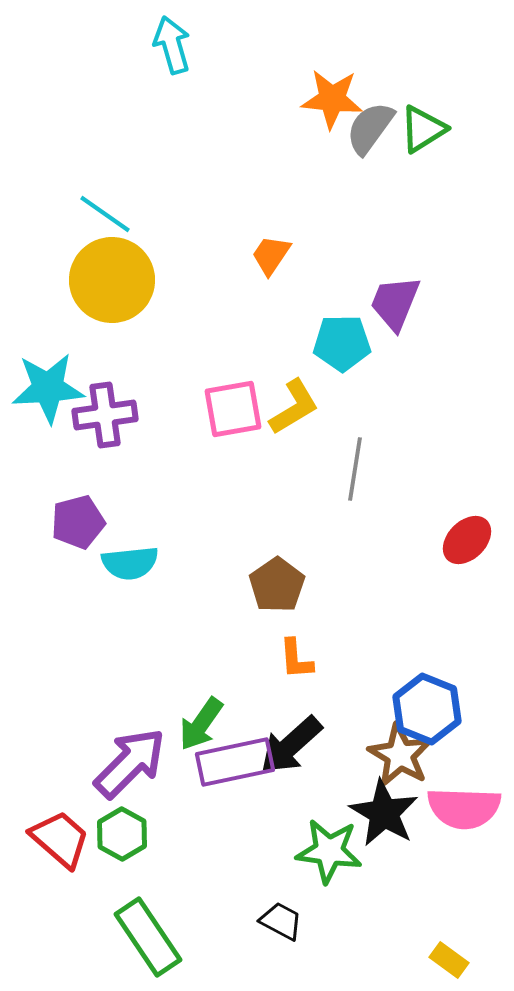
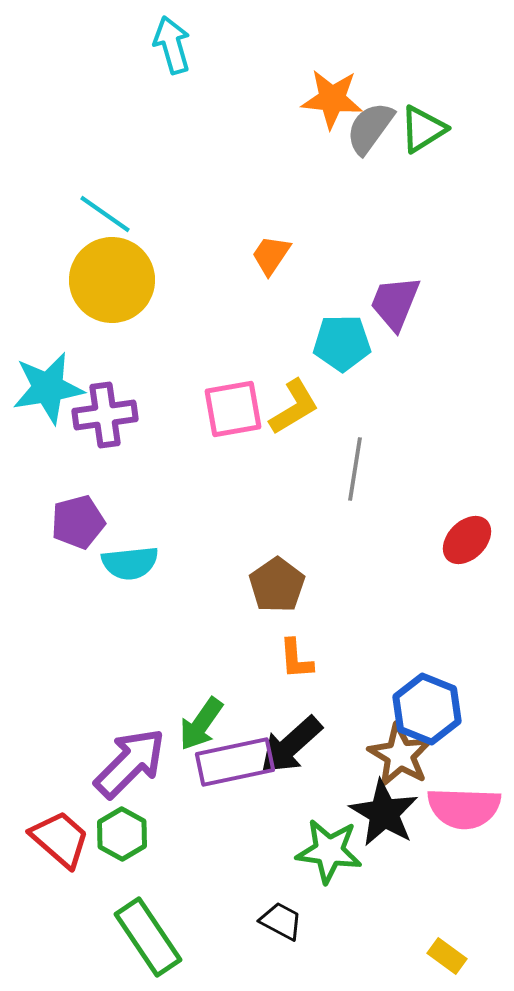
cyan star: rotated 6 degrees counterclockwise
yellow rectangle: moved 2 px left, 4 px up
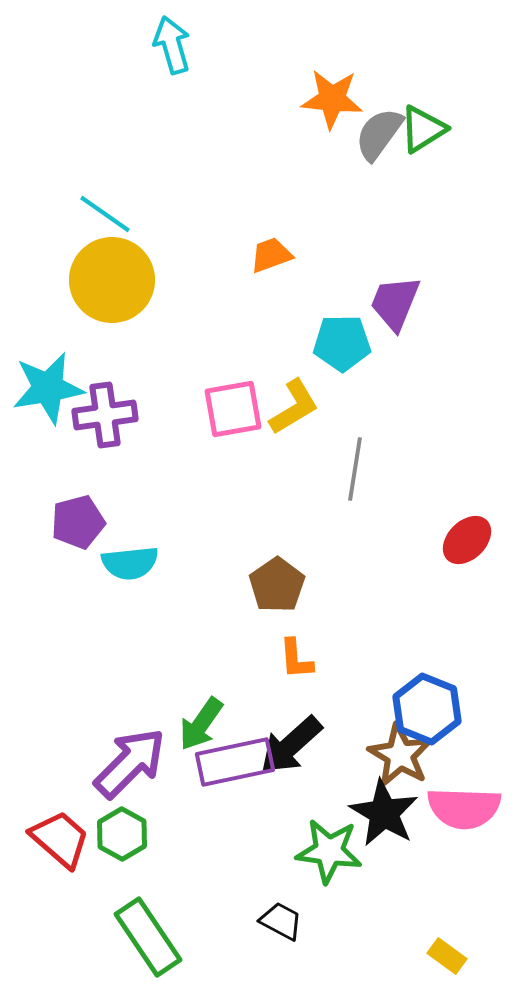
gray semicircle: moved 9 px right, 6 px down
orange trapezoid: rotated 36 degrees clockwise
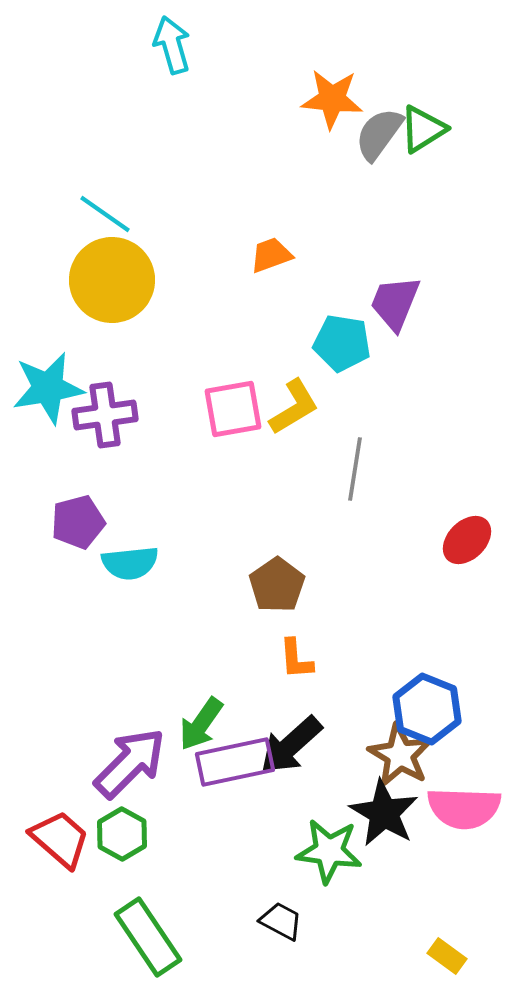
cyan pentagon: rotated 10 degrees clockwise
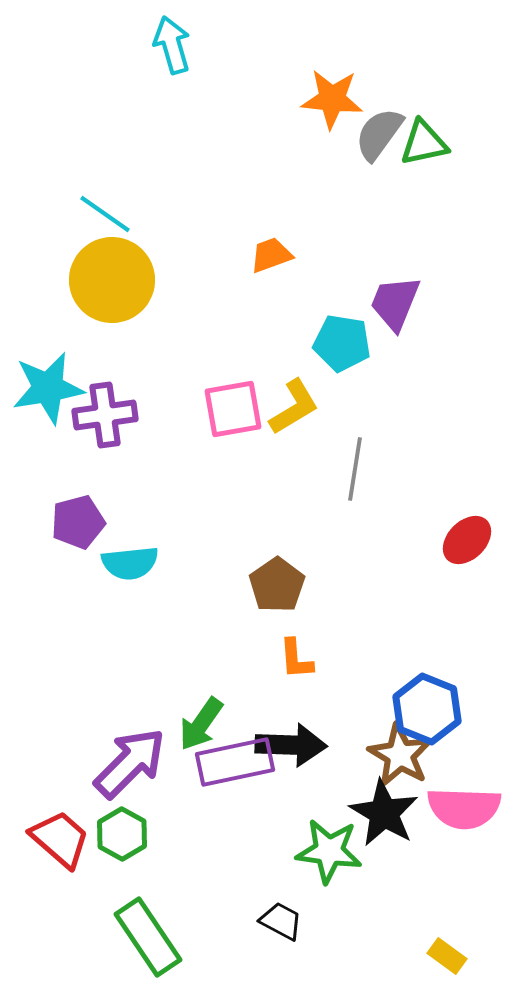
green triangle: moved 1 px right, 14 px down; rotated 20 degrees clockwise
black arrow: rotated 136 degrees counterclockwise
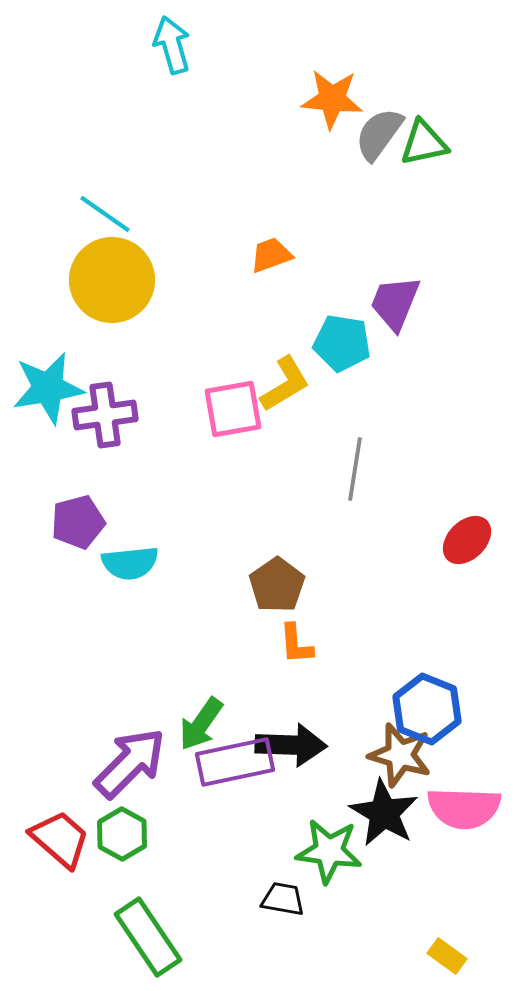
yellow L-shape: moved 9 px left, 23 px up
orange L-shape: moved 15 px up
brown star: rotated 14 degrees counterclockwise
black trapezoid: moved 2 px right, 22 px up; rotated 18 degrees counterclockwise
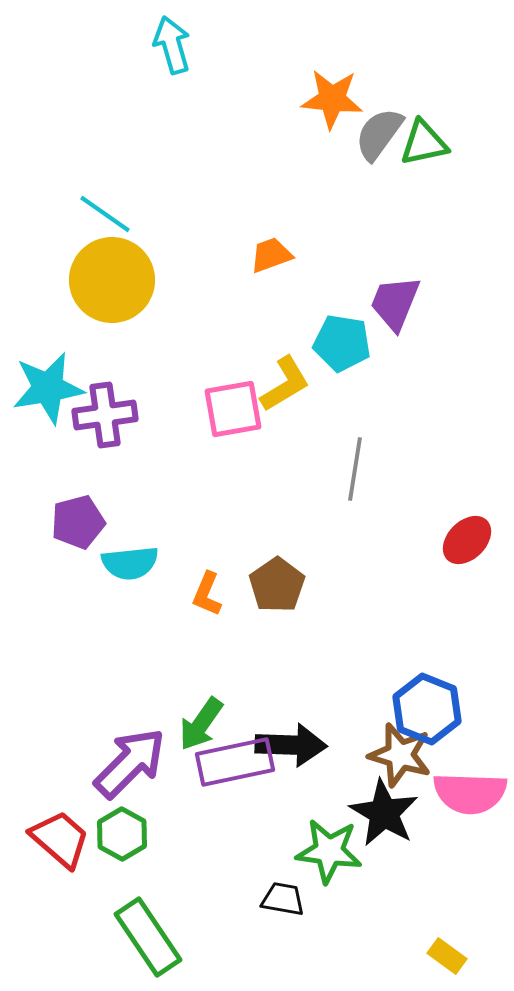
orange L-shape: moved 89 px left, 50 px up; rotated 27 degrees clockwise
pink semicircle: moved 6 px right, 15 px up
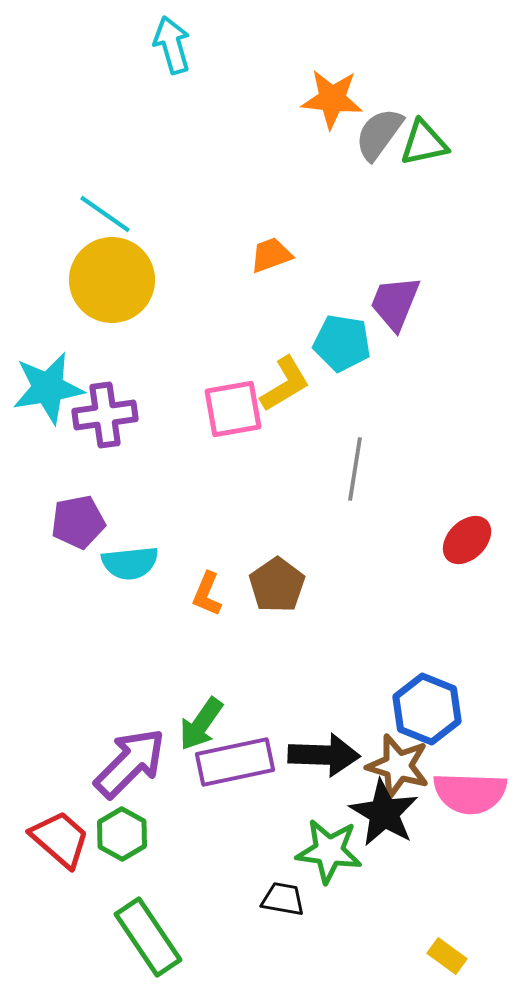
purple pentagon: rotated 4 degrees clockwise
black arrow: moved 33 px right, 10 px down
brown star: moved 2 px left, 11 px down
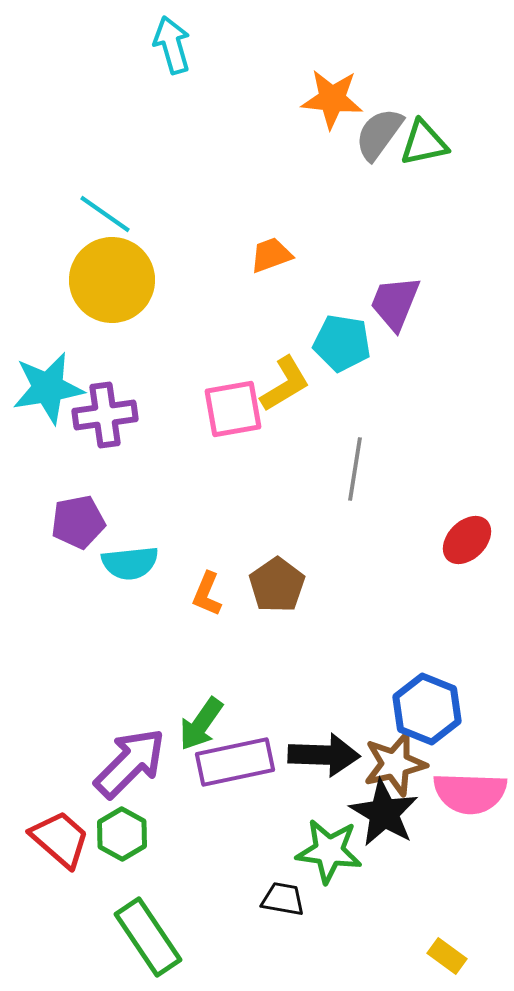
brown star: moved 3 px left, 2 px up; rotated 30 degrees counterclockwise
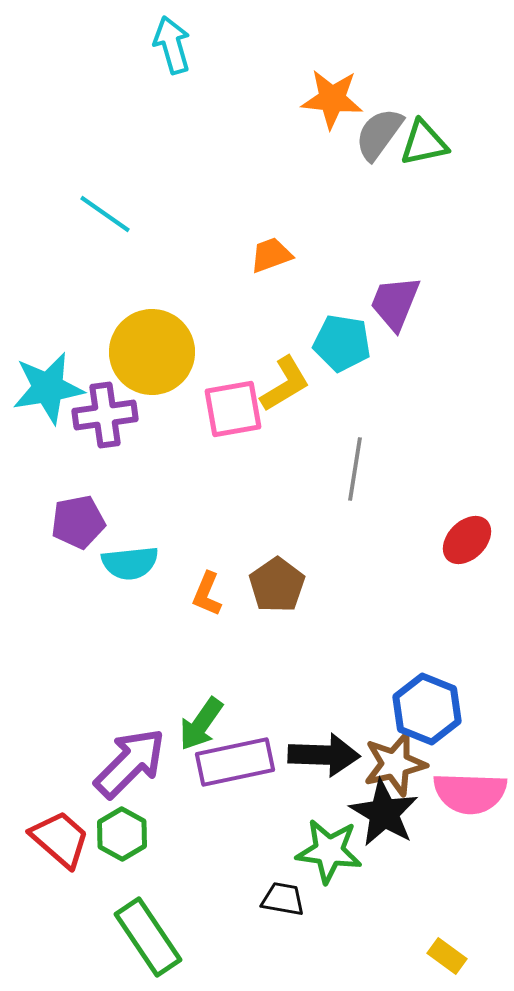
yellow circle: moved 40 px right, 72 px down
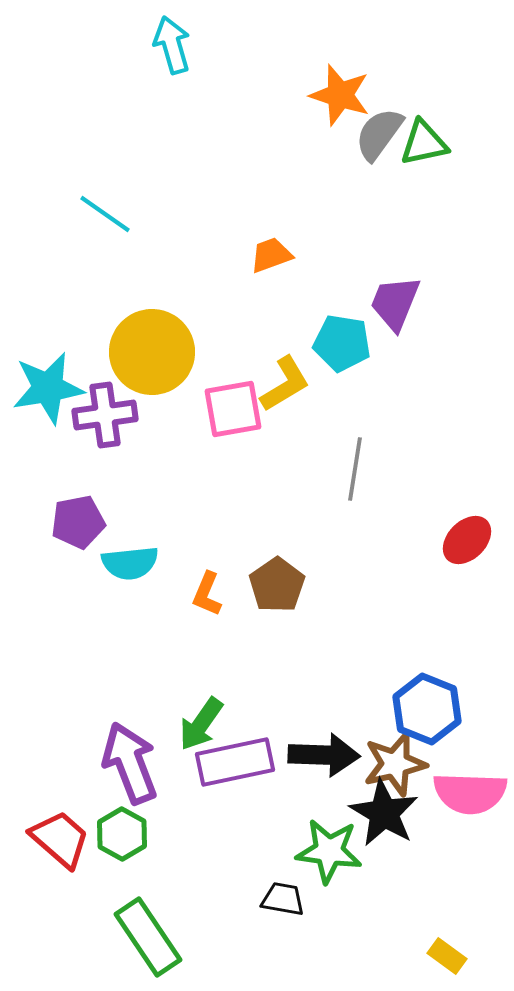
orange star: moved 8 px right, 4 px up; rotated 12 degrees clockwise
purple arrow: rotated 66 degrees counterclockwise
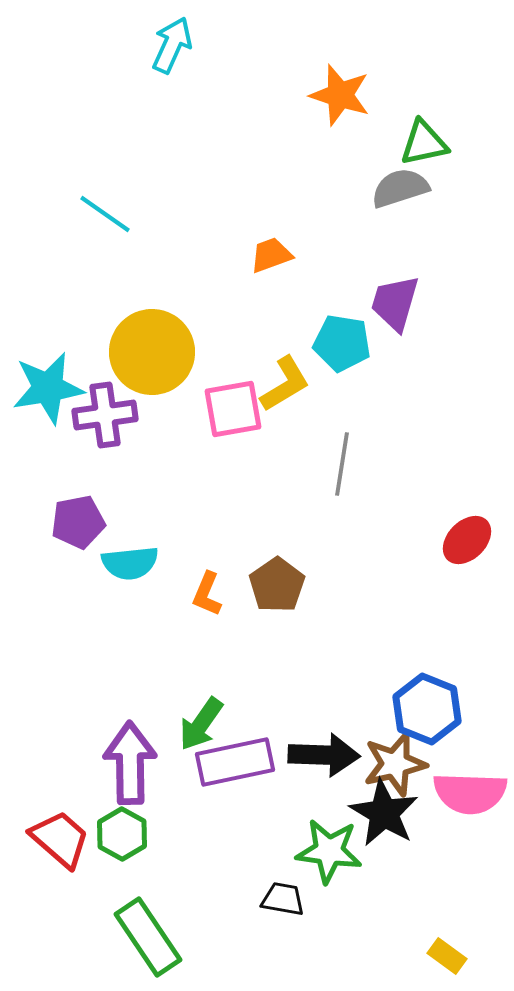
cyan arrow: rotated 40 degrees clockwise
gray semicircle: moved 21 px right, 54 px down; rotated 36 degrees clockwise
purple trapezoid: rotated 6 degrees counterclockwise
gray line: moved 13 px left, 5 px up
purple arrow: rotated 20 degrees clockwise
